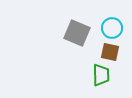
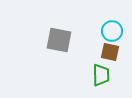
cyan circle: moved 3 px down
gray square: moved 18 px left, 7 px down; rotated 12 degrees counterclockwise
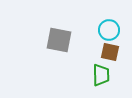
cyan circle: moved 3 px left, 1 px up
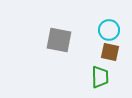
green trapezoid: moved 1 px left, 2 px down
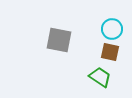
cyan circle: moved 3 px right, 1 px up
green trapezoid: rotated 55 degrees counterclockwise
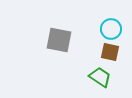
cyan circle: moved 1 px left
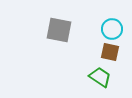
cyan circle: moved 1 px right
gray square: moved 10 px up
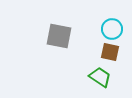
gray square: moved 6 px down
